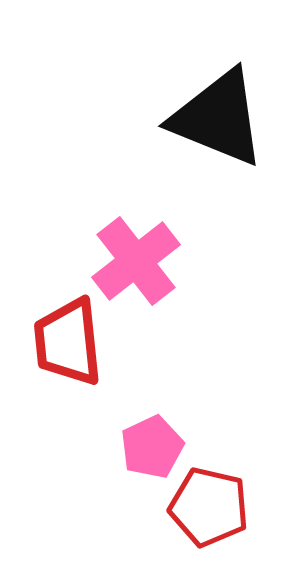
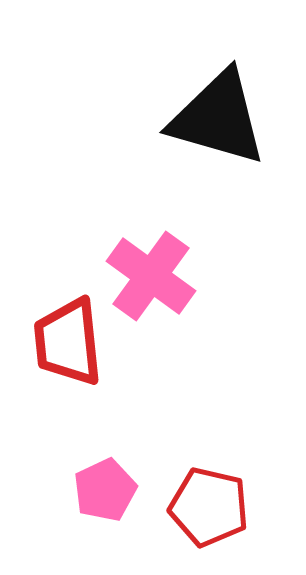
black triangle: rotated 6 degrees counterclockwise
pink cross: moved 15 px right, 15 px down; rotated 16 degrees counterclockwise
pink pentagon: moved 47 px left, 43 px down
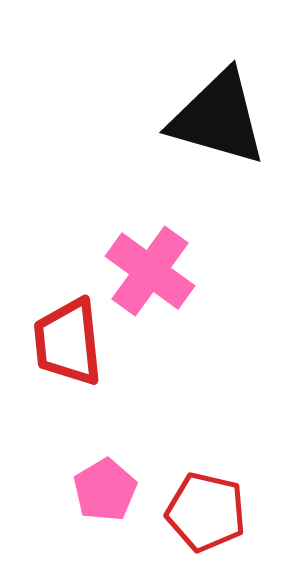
pink cross: moved 1 px left, 5 px up
pink pentagon: rotated 6 degrees counterclockwise
red pentagon: moved 3 px left, 5 px down
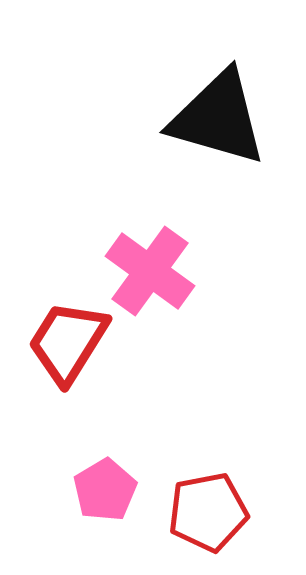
red trapezoid: rotated 38 degrees clockwise
red pentagon: moved 2 px right; rotated 24 degrees counterclockwise
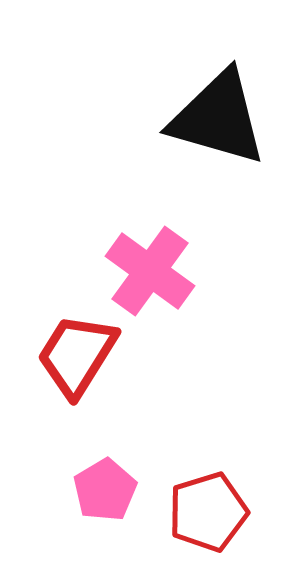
red trapezoid: moved 9 px right, 13 px down
red pentagon: rotated 6 degrees counterclockwise
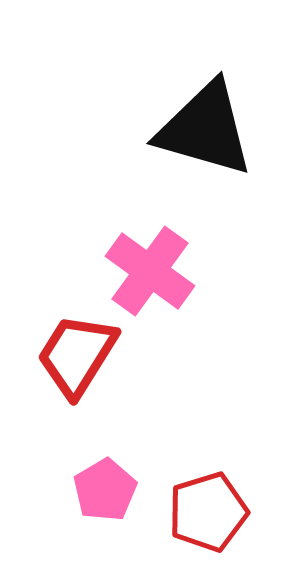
black triangle: moved 13 px left, 11 px down
